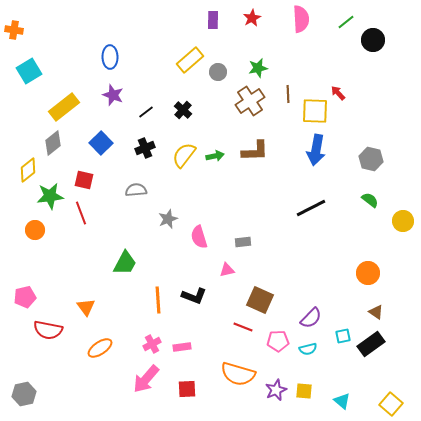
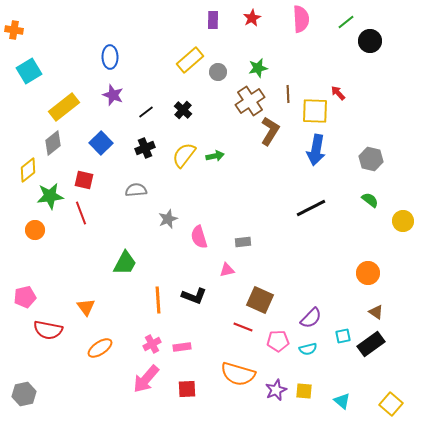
black circle at (373, 40): moved 3 px left, 1 px down
brown L-shape at (255, 151): moved 15 px right, 20 px up; rotated 56 degrees counterclockwise
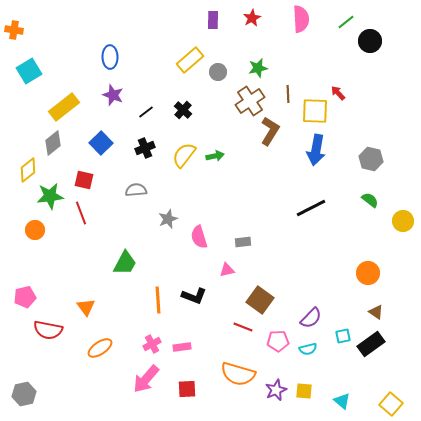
brown square at (260, 300): rotated 12 degrees clockwise
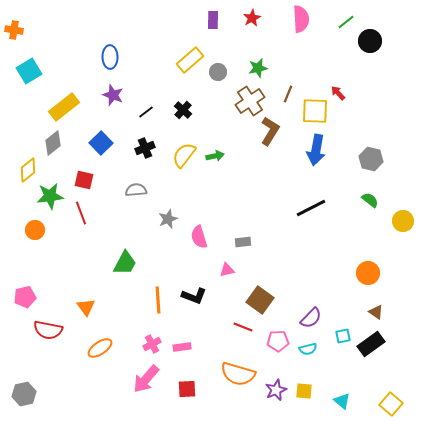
brown line at (288, 94): rotated 24 degrees clockwise
